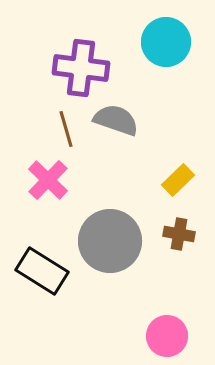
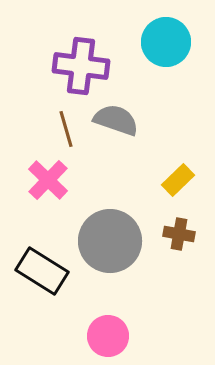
purple cross: moved 2 px up
pink circle: moved 59 px left
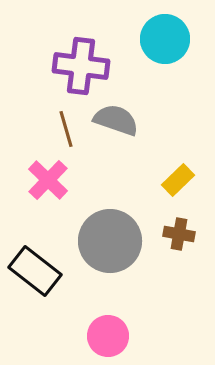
cyan circle: moved 1 px left, 3 px up
black rectangle: moved 7 px left; rotated 6 degrees clockwise
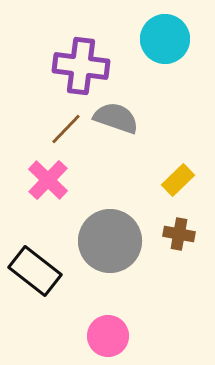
gray semicircle: moved 2 px up
brown line: rotated 60 degrees clockwise
